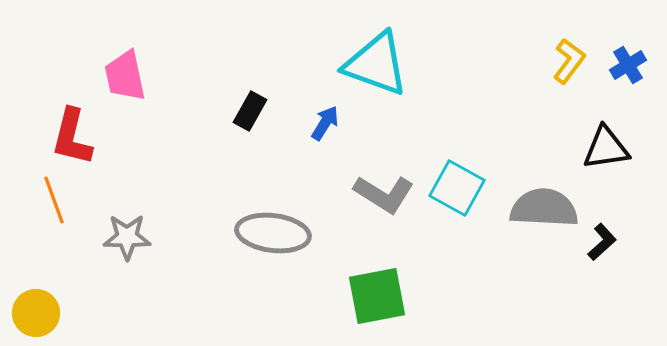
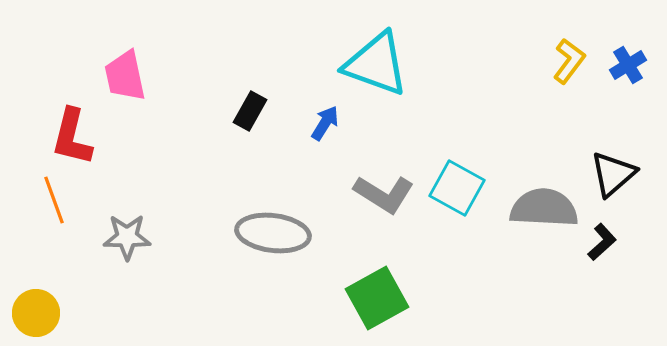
black triangle: moved 7 px right, 26 px down; rotated 33 degrees counterclockwise
green square: moved 2 px down; rotated 18 degrees counterclockwise
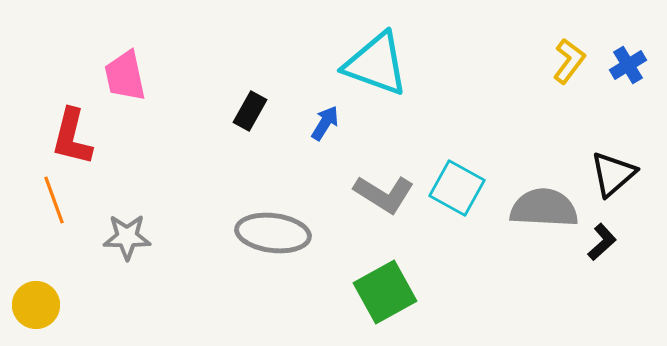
green square: moved 8 px right, 6 px up
yellow circle: moved 8 px up
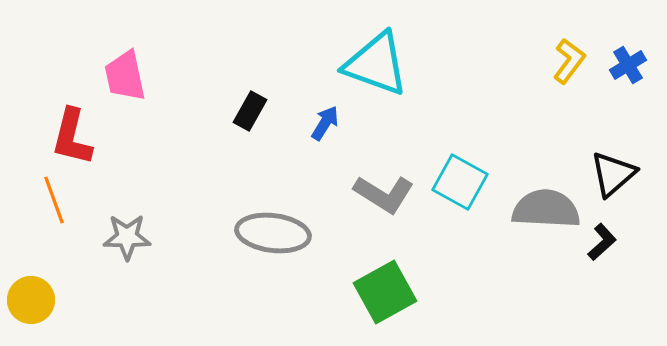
cyan square: moved 3 px right, 6 px up
gray semicircle: moved 2 px right, 1 px down
yellow circle: moved 5 px left, 5 px up
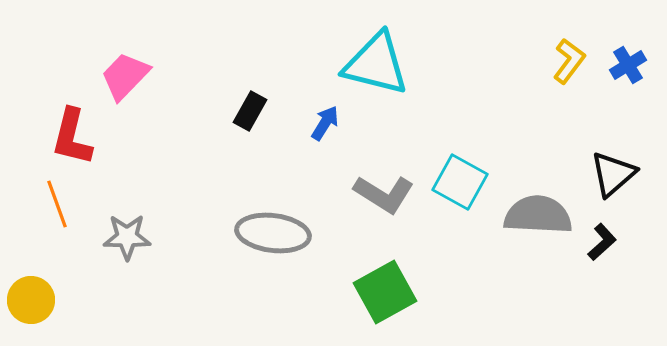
cyan triangle: rotated 6 degrees counterclockwise
pink trapezoid: rotated 56 degrees clockwise
orange line: moved 3 px right, 4 px down
gray semicircle: moved 8 px left, 6 px down
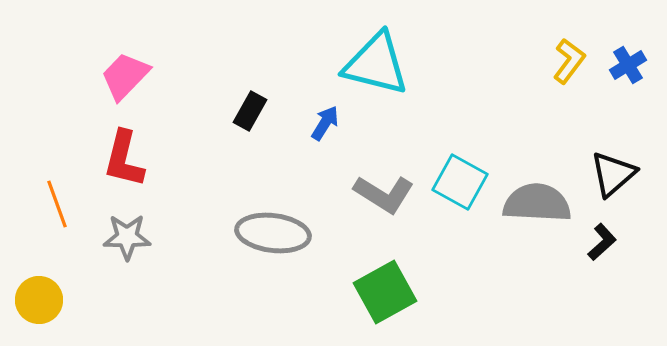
red L-shape: moved 52 px right, 22 px down
gray semicircle: moved 1 px left, 12 px up
yellow circle: moved 8 px right
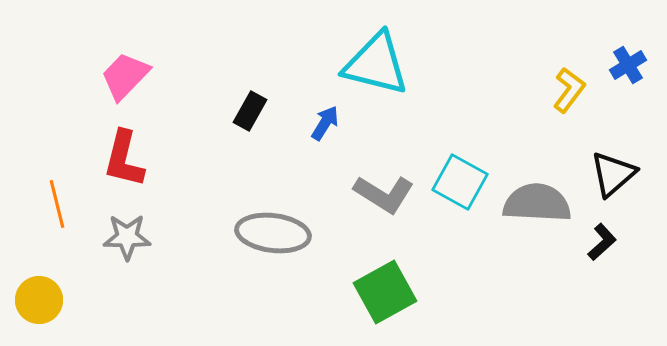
yellow L-shape: moved 29 px down
orange line: rotated 6 degrees clockwise
